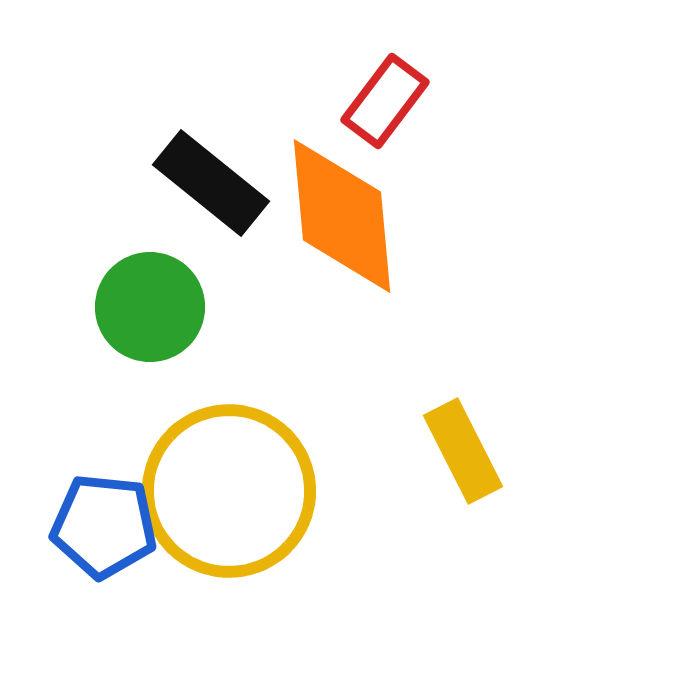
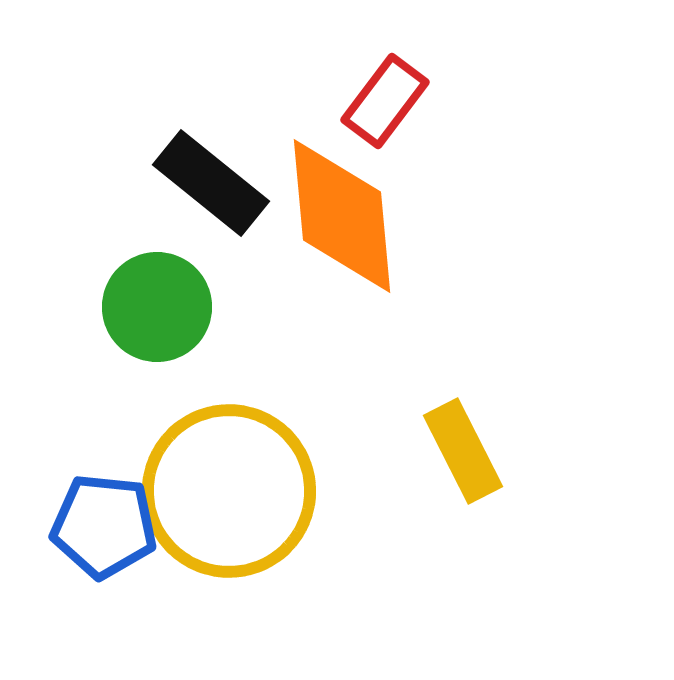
green circle: moved 7 px right
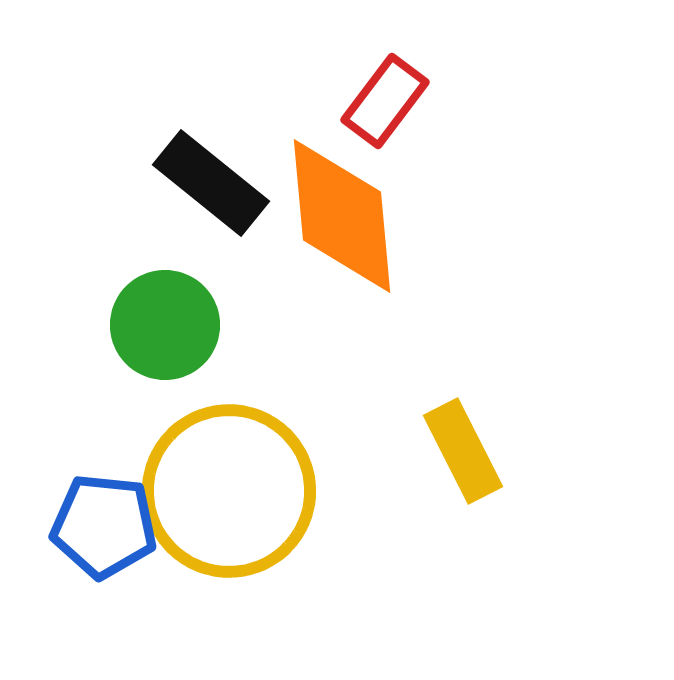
green circle: moved 8 px right, 18 px down
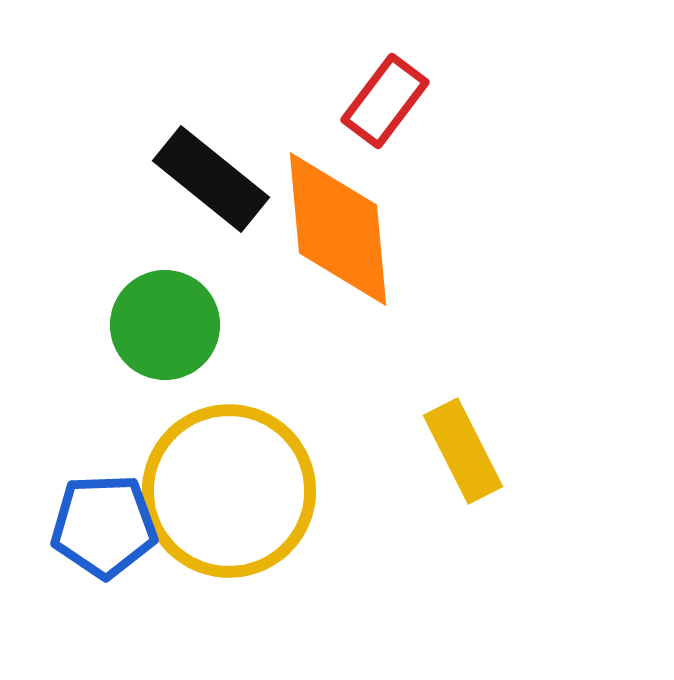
black rectangle: moved 4 px up
orange diamond: moved 4 px left, 13 px down
blue pentagon: rotated 8 degrees counterclockwise
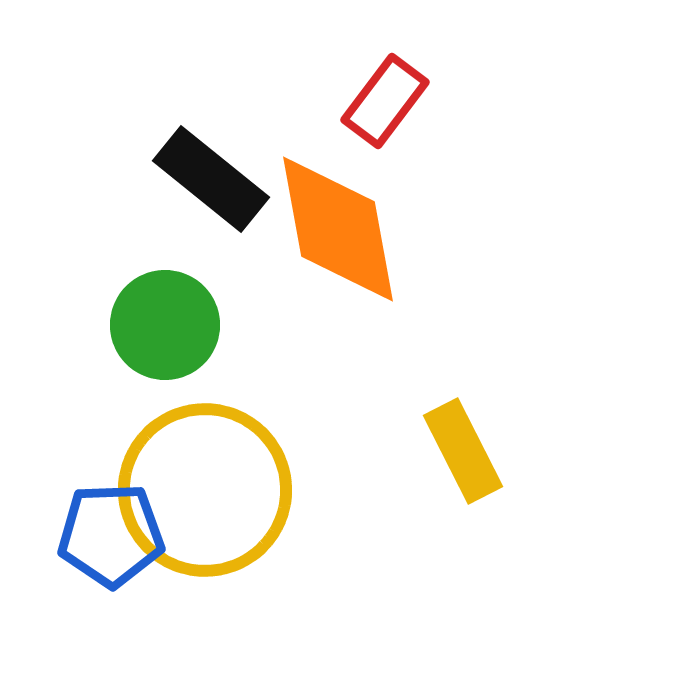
orange diamond: rotated 5 degrees counterclockwise
yellow circle: moved 24 px left, 1 px up
blue pentagon: moved 7 px right, 9 px down
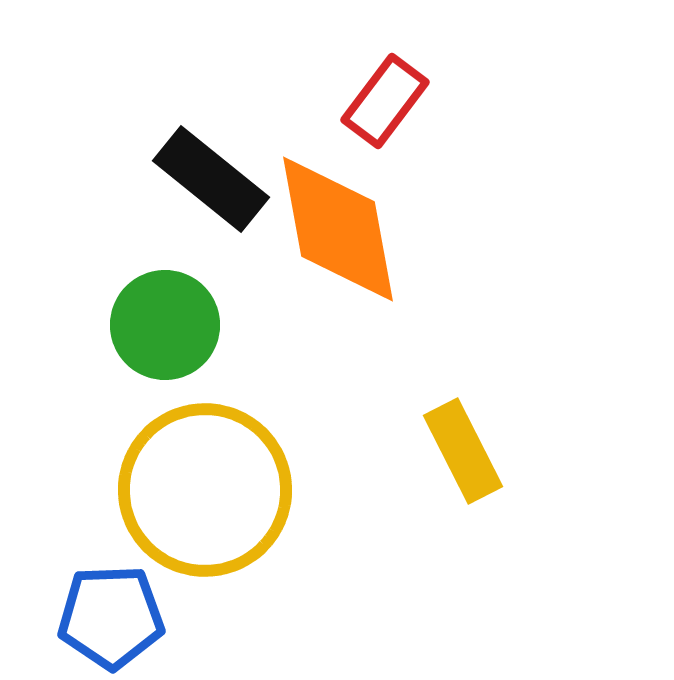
blue pentagon: moved 82 px down
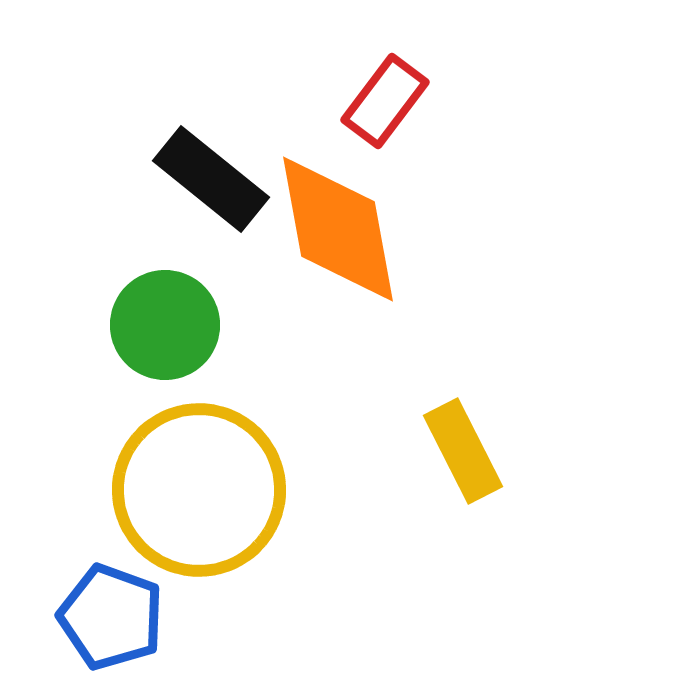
yellow circle: moved 6 px left
blue pentagon: rotated 22 degrees clockwise
